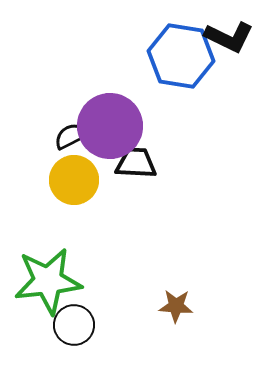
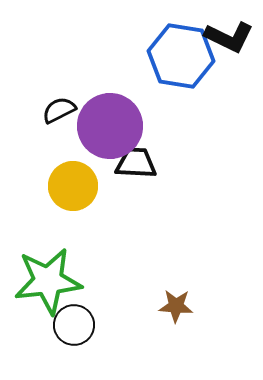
black semicircle: moved 12 px left, 26 px up
yellow circle: moved 1 px left, 6 px down
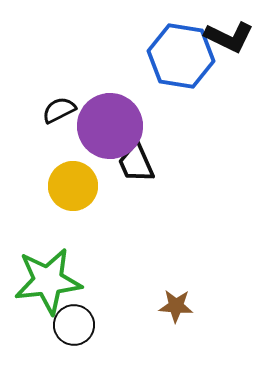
black trapezoid: rotated 117 degrees counterclockwise
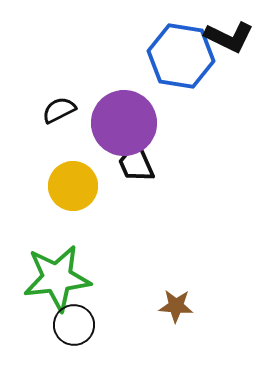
purple circle: moved 14 px right, 3 px up
green star: moved 9 px right, 3 px up
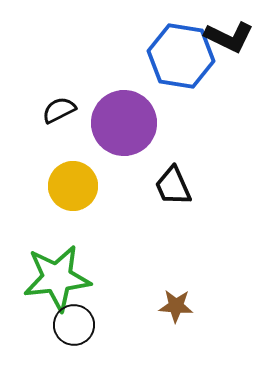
black trapezoid: moved 37 px right, 23 px down
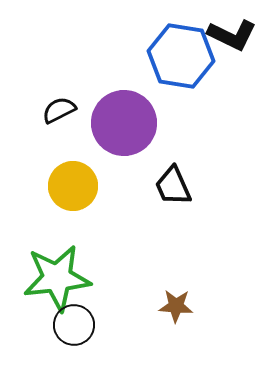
black L-shape: moved 3 px right, 2 px up
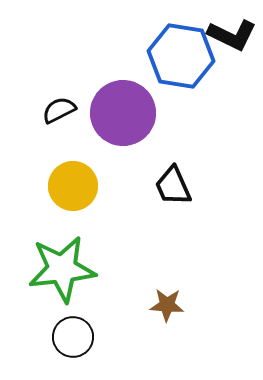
purple circle: moved 1 px left, 10 px up
green star: moved 5 px right, 9 px up
brown star: moved 9 px left, 1 px up
black circle: moved 1 px left, 12 px down
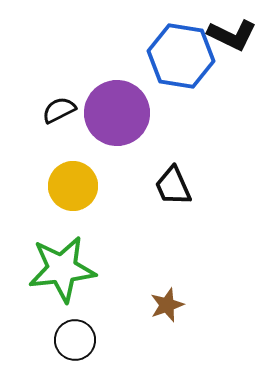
purple circle: moved 6 px left
brown star: rotated 24 degrees counterclockwise
black circle: moved 2 px right, 3 px down
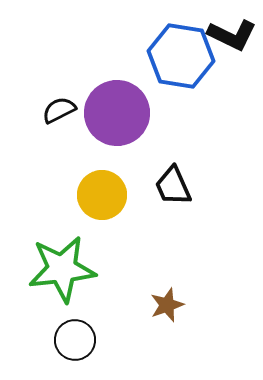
yellow circle: moved 29 px right, 9 px down
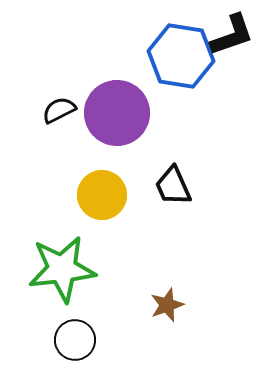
black L-shape: rotated 45 degrees counterclockwise
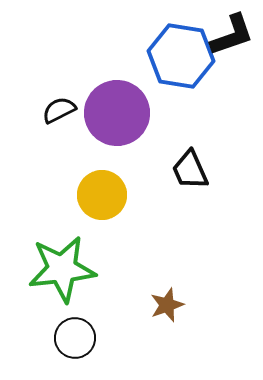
black trapezoid: moved 17 px right, 16 px up
black circle: moved 2 px up
